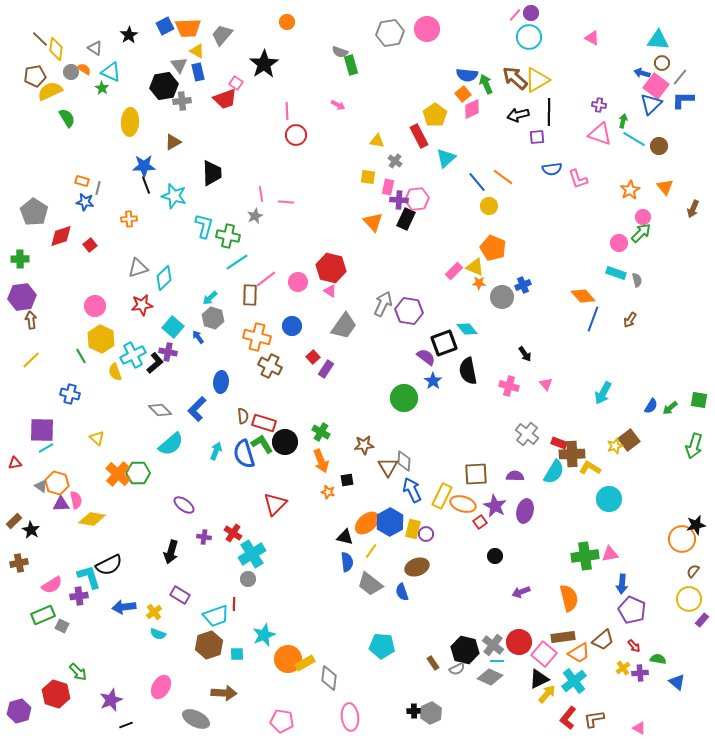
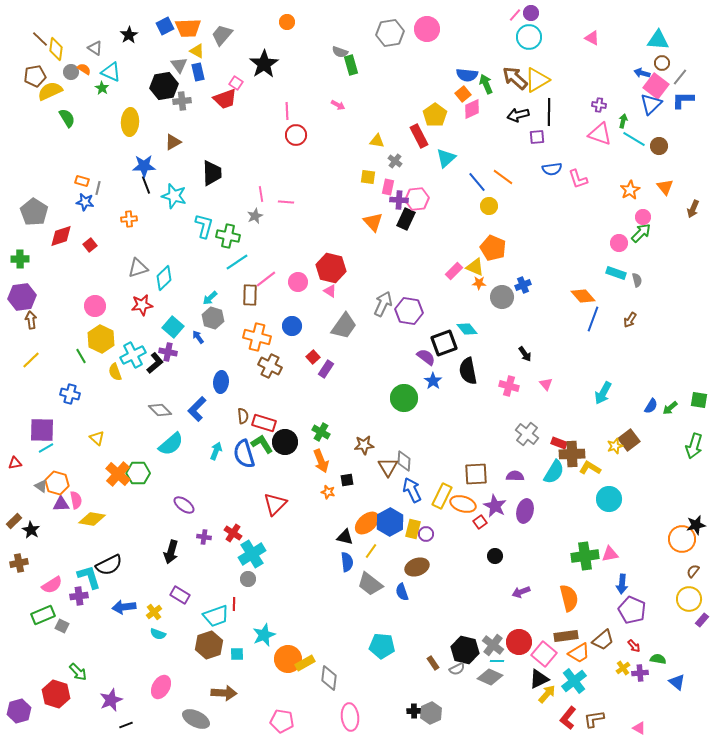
brown rectangle at (563, 637): moved 3 px right, 1 px up
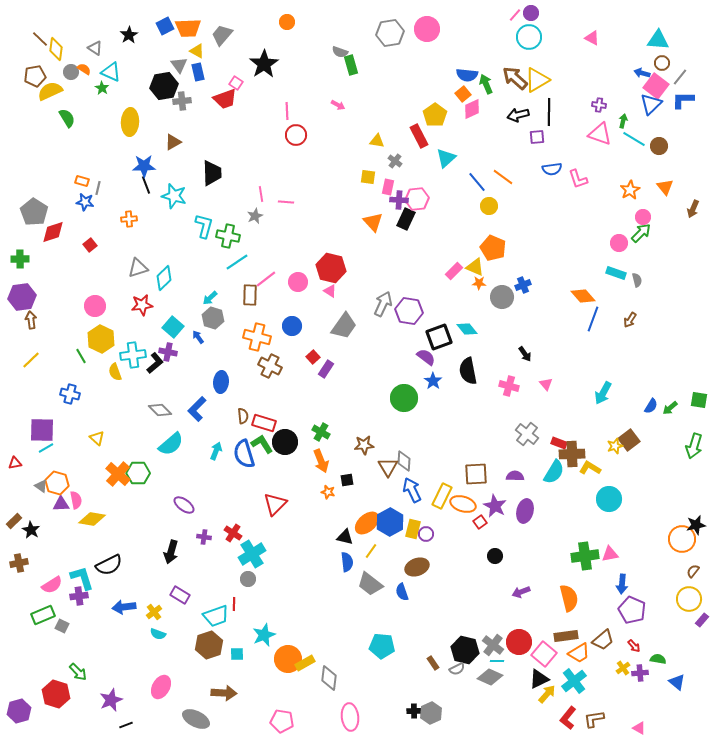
red diamond at (61, 236): moved 8 px left, 4 px up
black square at (444, 343): moved 5 px left, 6 px up
cyan cross at (133, 355): rotated 20 degrees clockwise
cyan L-shape at (89, 577): moved 7 px left, 1 px down
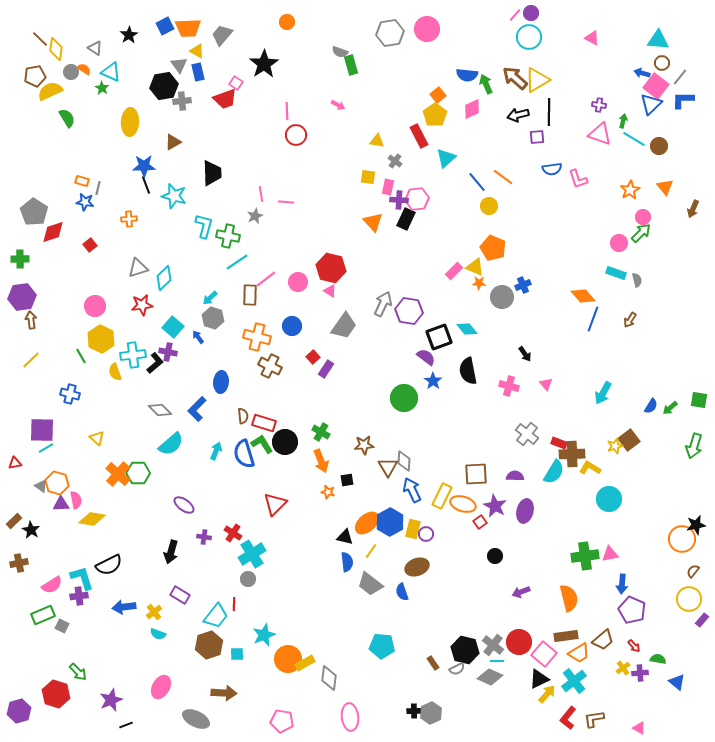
orange square at (463, 94): moved 25 px left, 1 px down
cyan trapezoid at (216, 616): rotated 32 degrees counterclockwise
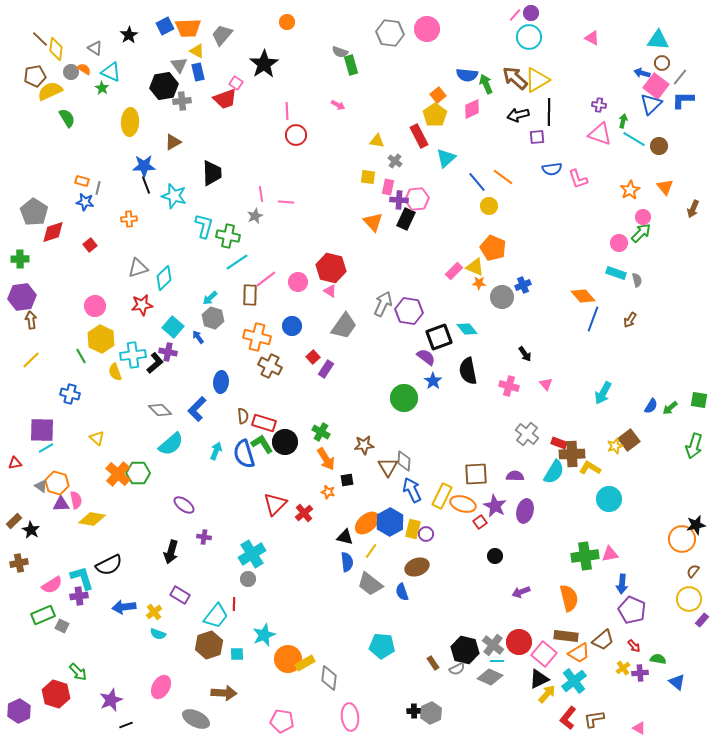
gray hexagon at (390, 33): rotated 16 degrees clockwise
orange arrow at (321, 461): moved 5 px right, 2 px up; rotated 10 degrees counterclockwise
red cross at (233, 533): moved 71 px right, 20 px up; rotated 18 degrees clockwise
brown rectangle at (566, 636): rotated 15 degrees clockwise
purple hexagon at (19, 711): rotated 10 degrees counterclockwise
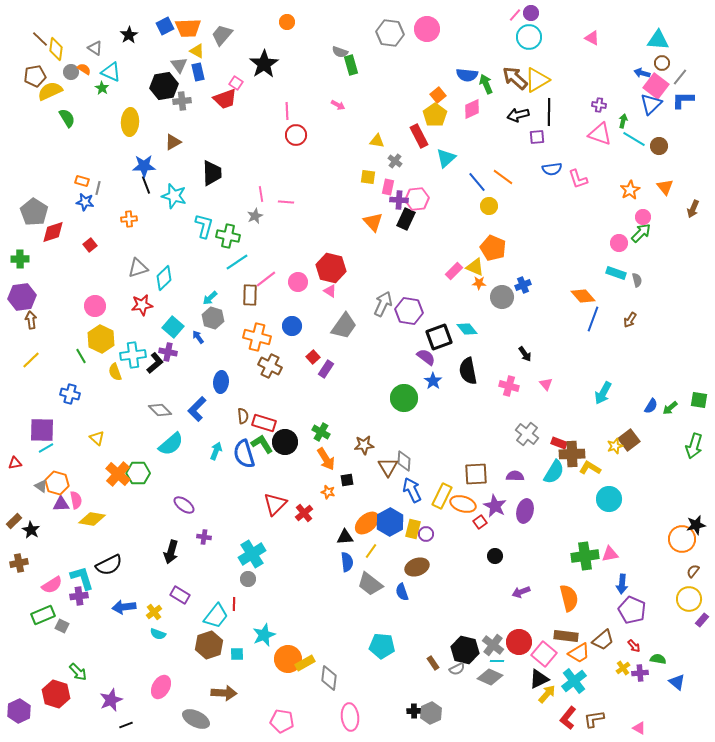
black triangle at (345, 537): rotated 18 degrees counterclockwise
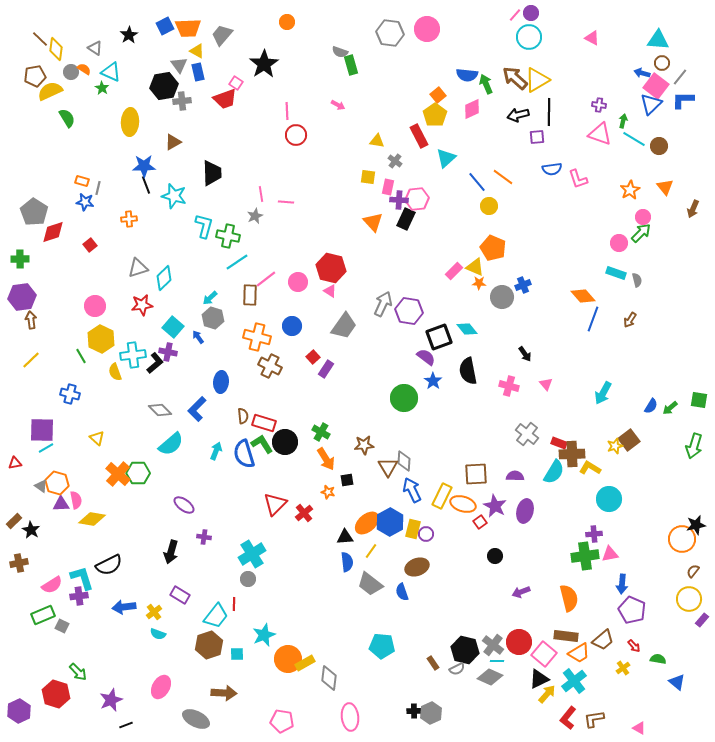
purple cross at (640, 673): moved 46 px left, 139 px up
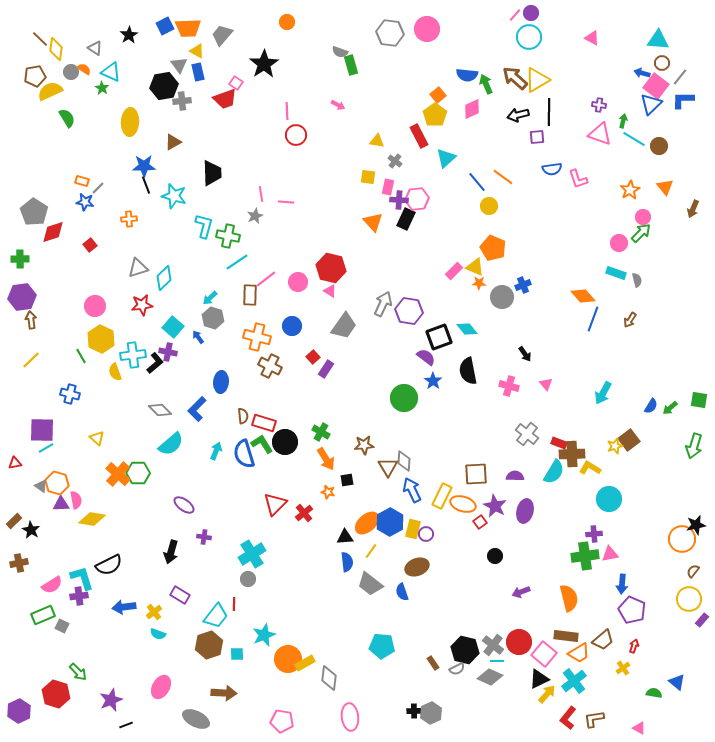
gray line at (98, 188): rotated 32 degrees clockwise
red arrow at (634, 646): rotated 120 degrees counterclockwise
green semicircle at (658, 659): moved 4 px left, 34 px down
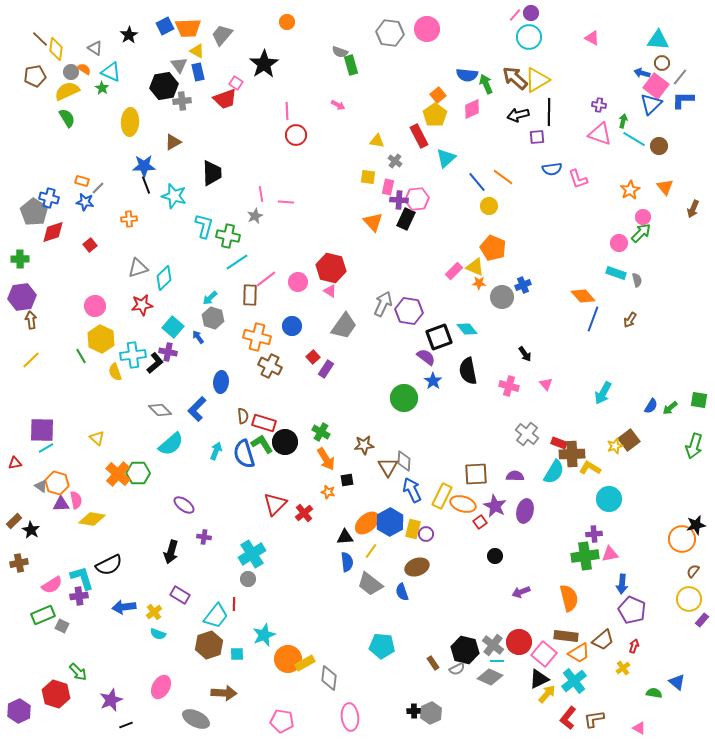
yellow semicircle at (50, 91): moved 17 px right
blue cross at (70, 394): moved 21 px left, 196 px up
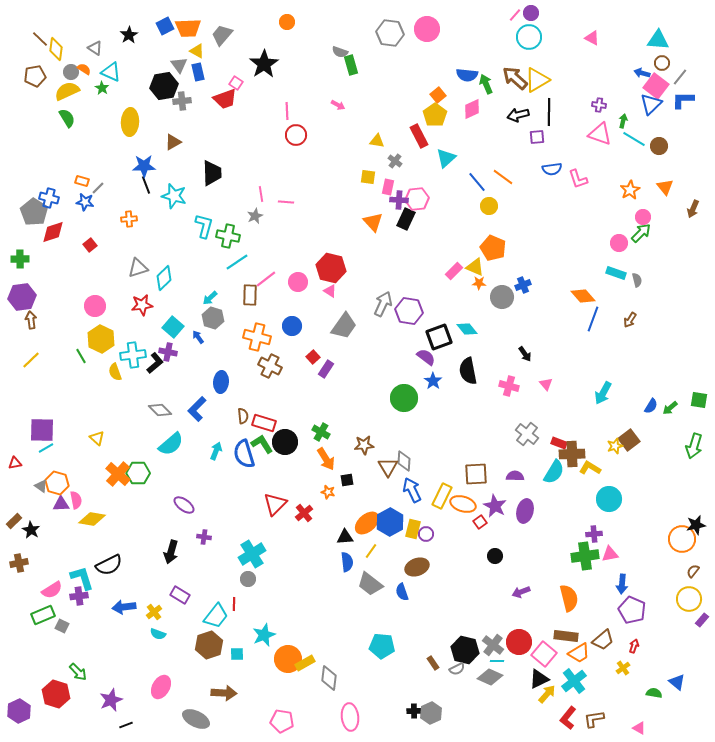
pink semicircle at (52, 585): moved 5 px down
